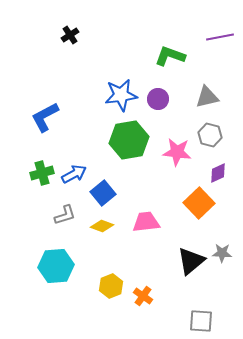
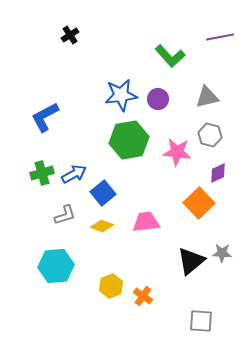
green L-shape: rotated 152 degrees counterclockwise
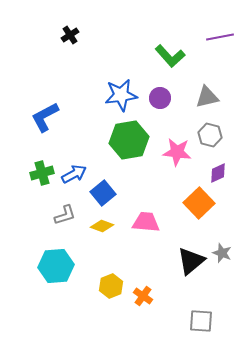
purple circle: moved 2 px right, 1 px up
pink trapezoid: rotated 12 degrees clockwise
gray star: rotated 18 degrees clockwise
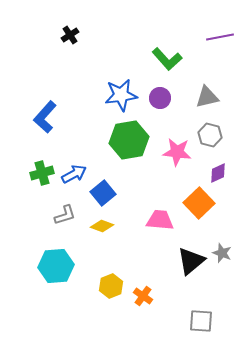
green L-shape: moved 3 px left, 3 px down
blue L-shape: rotated 20 degrees counterclockwise
pink trapezoid: moved 14 px right, 2 px up
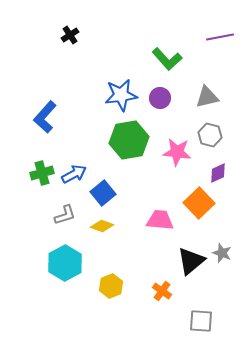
cyan hexagon: moved 9 px right, 3 px up; rotated 24 degrees counterclockwise
orange cross: moved 19 px right, 5 px up
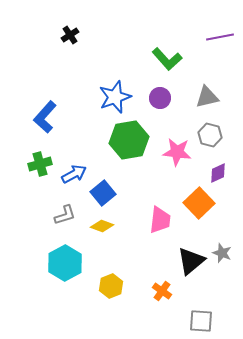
blue star: moved 6 px left, 2 px down; rotated 12 degrees counterclockwise
green cross: moved 2 px left, 9 px up
pink trapezoid: rotated 92 degrees clockwise
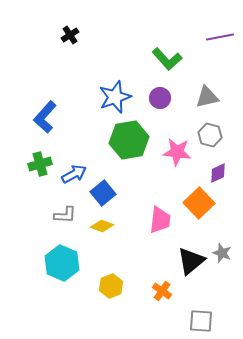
gray L-shape: rotated 20 degrees clockwise
cyan hexagon: moved 3 px left; rotated 8 degrees counterclockwise
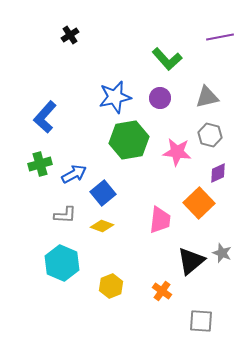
blue star: rotated 8 degrees clockwise
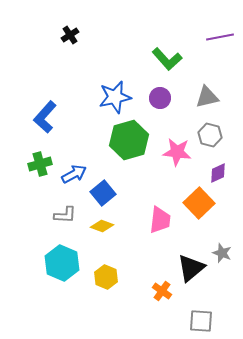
green hexagon: rotated 6 degrees counterclockwise
black triangle: moved 7 px down
yellow hexagon: moved 5 px left, 9 px up; rotated 15 degrees counterclockwise
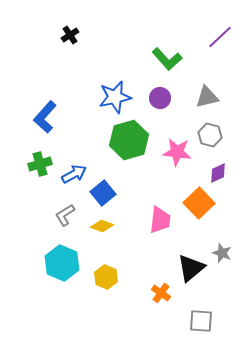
purple line: rotated 32 degrees counterclockwise
gray L-shape: rotated 145 degrees clockwise
orange cross: moved 1 px left, 2 px down
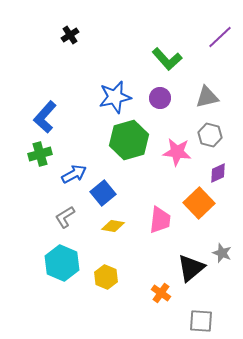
green cross: moved 10 px up
gray L-shape: moved 2 px down
yellow diamond: moved 11 px right; rotated 10 degrees counterclockwise
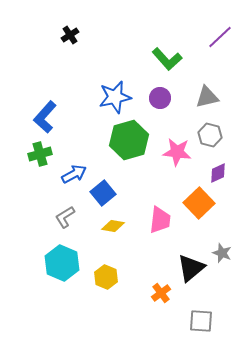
orange cross: rotated 18 degrees clockwise
